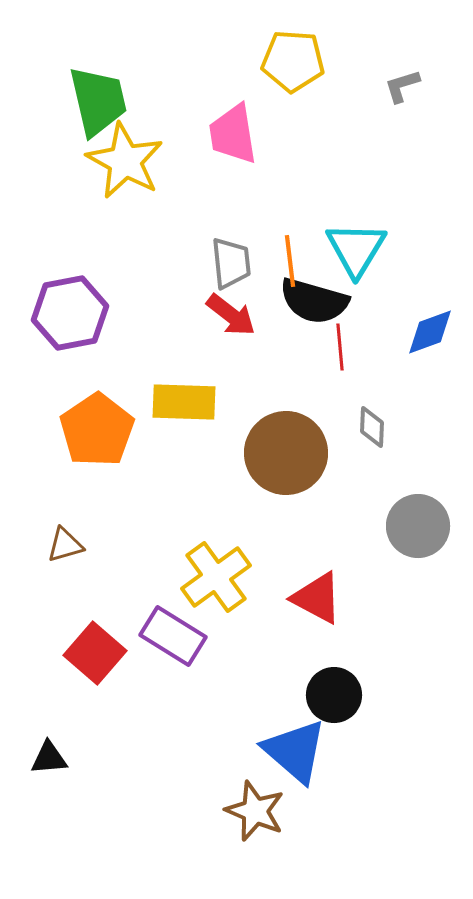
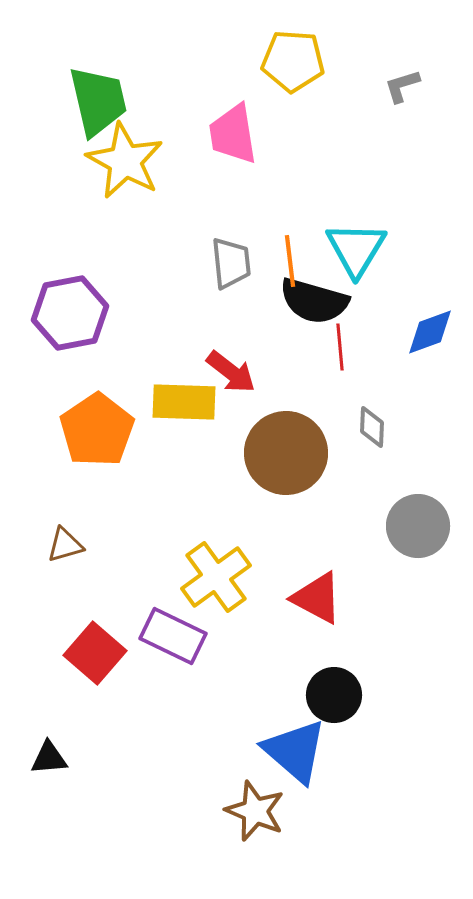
red arrow: moved 57 px down
purple rectangle: rotated 6 degrees counterclockwise
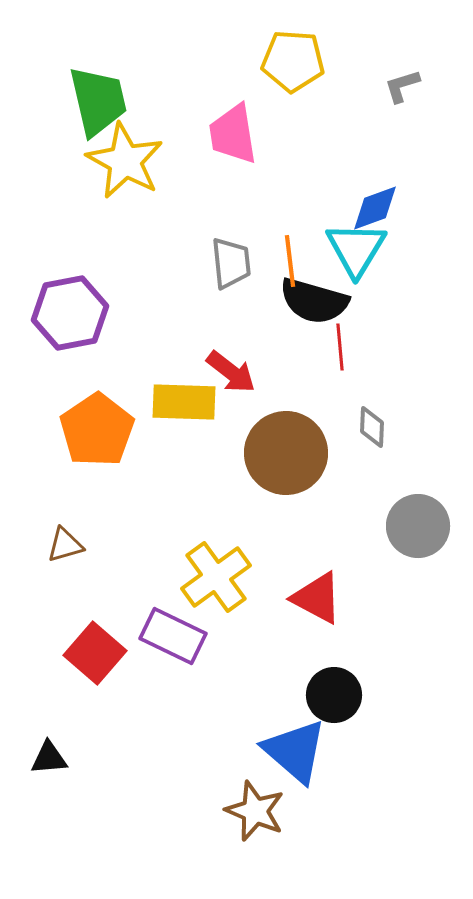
blue diamond: moved 55 px left, 124 px up
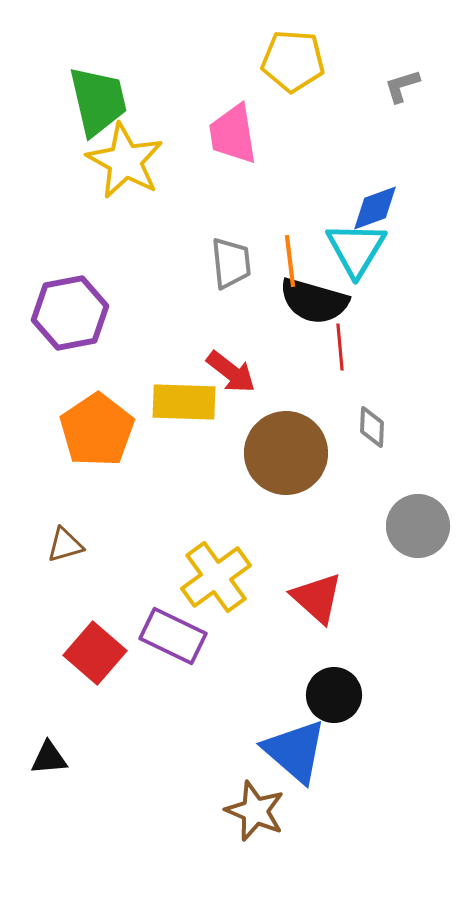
red triangle: rotated 14 degrees clockwise
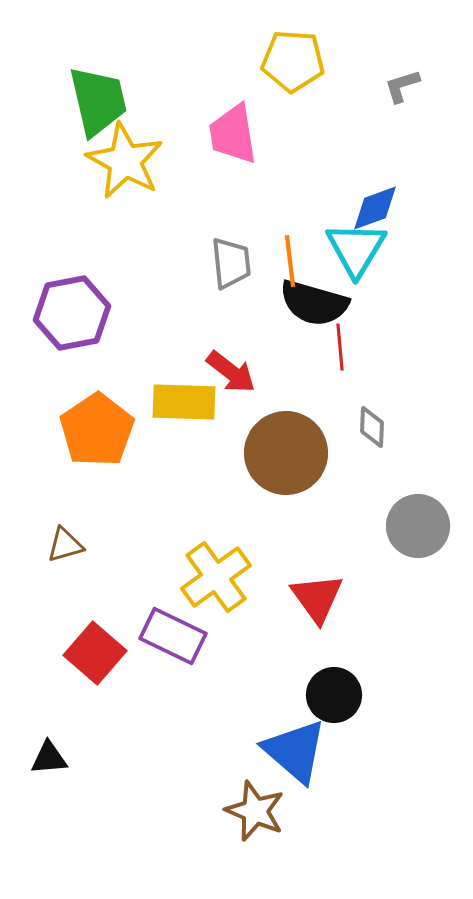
black semicircle: moved 2 px down
purple hexagon: moved 2 px right
red triangle: rotated 12 degrees clockwise
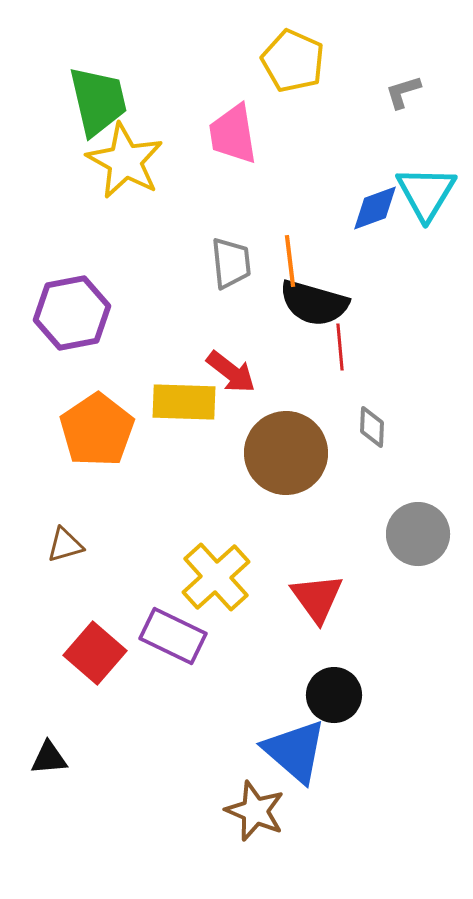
yellow pentagon: rotated 20 degrees clockwise
gray L-shape: moved 1 px right, 6 px down
cyan triangle: moved 70 px right, 56 px up
gray circle: moved 8 px down
yellow cross: rotated 6 degrees counterclockwise
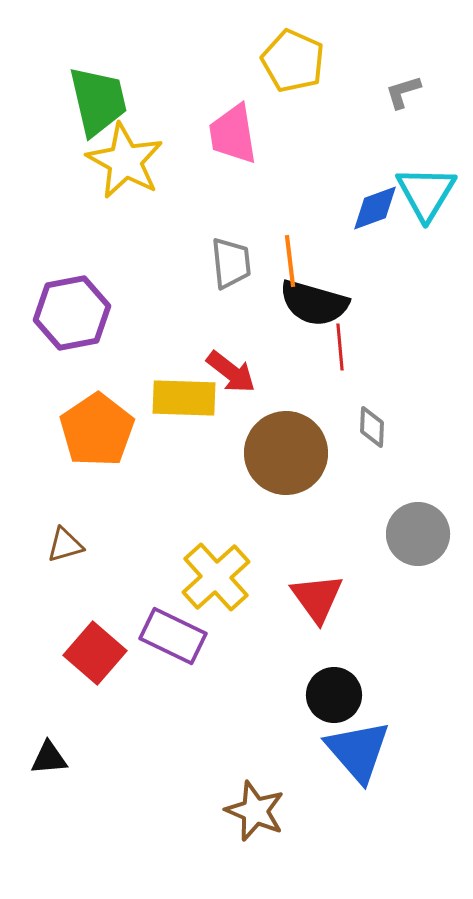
yellow rectangle: moved 4 px up
blue triangle: moved 63 px right; rotated 8 degrees clockwise
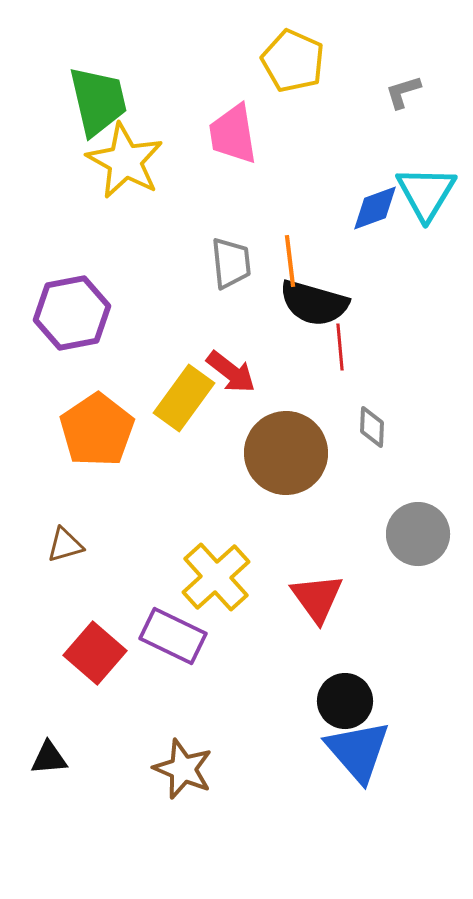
yellow rectangle: rotated 56 degrees counterclockwise
black circle: moved 11 px right, 6 px down
brown star: moved 72 px left, 42 px up
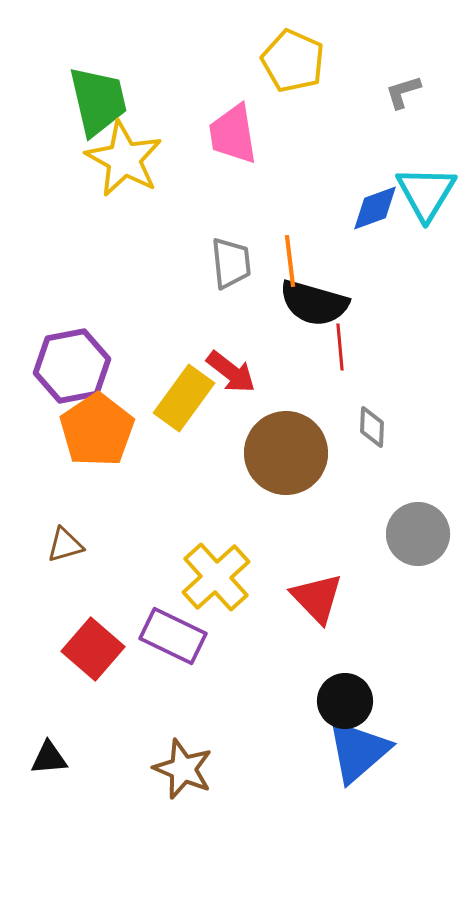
yellow star: moved 1 px left, 2 px up
purple hexagon: moved 53 px down
red triangle: rotated 8 degrees counterclockwise
red square: moved 2 px left, 4 px up
blue triangle: rotated 30 degrees clockwise
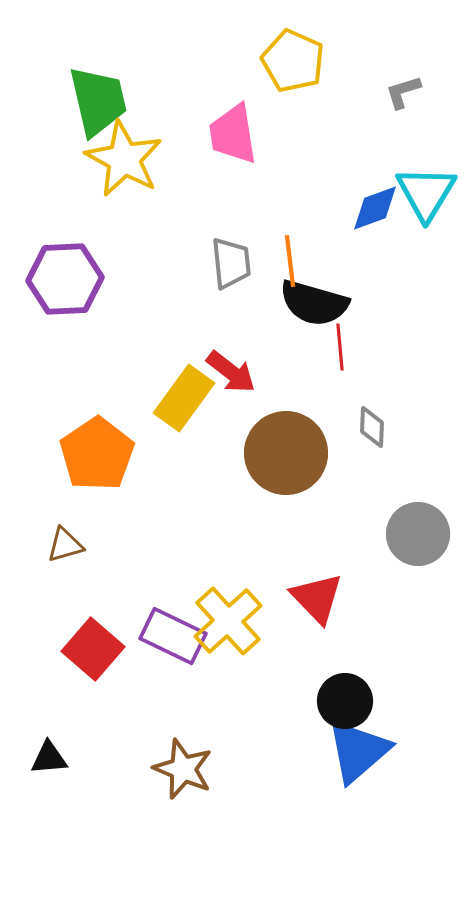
purple hexagon: moved 7 px left, 87 px up; rotated 8 degrees clockwise
orange pentagon: moved 24 px down
yellow cross: moved 12 px right, 44 px down
